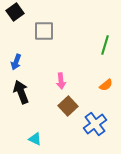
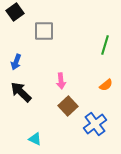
black arrow: rotated 25 degrees counterclockwise
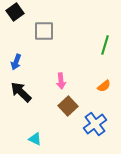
orange semicircle: moved 2 px left, 1 px down
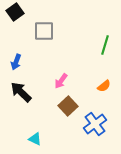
pink arrow: rotated 42 degrees clockwise
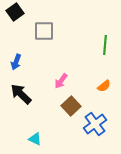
green line: rotated 12 degrees counterclockwise
black arrow: moved 2 px down
brown square: moved 3 px right
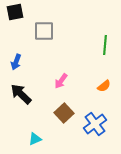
black square: rotated 24 degrees clockwise
brown square: moved 7 px left, 7 px down
cyan triangle: rotated 48 degrees counterclockwise
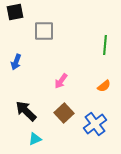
black arrow: moved 5 px right, 17 px down
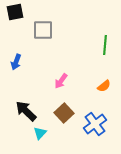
gray square: moved 1 px left, 1 px up
cyan triangle: moved 5 px right, 6 px up; rotated 24 degrees counterclockwise
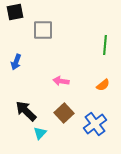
pink arrow: rotated 63 degrees clockwise
orange semicircle: moved 1 px left, 1 px up
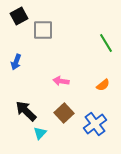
black square: moved 4 px right, 4 px down; rotated 18 degrees counterclockwise
green line: moved 1 px right, 2 px up; rotated 36 degrees counterclockwise
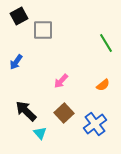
blue arrow: rotated 14 degrees clockwise
pink arrow: rotated 56 degrees counterclockwise
cyan triangle: rotated 24 degrees counterclockwise
